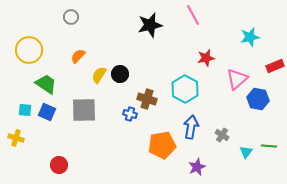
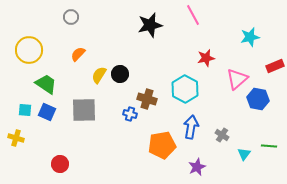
orange semicircle: moved 2 px up
cyan triangle: moved 2 px left, 2 px down
red circle: moved 1 px right, 1 px up
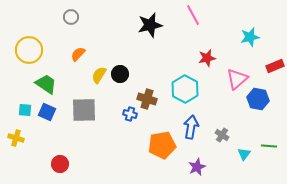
red star: moved 1 px right
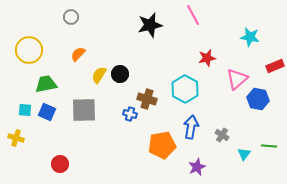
cyan star: rotated 24 degrees clockwise
green trapezoid: rotated 45 degrees counterclockwise
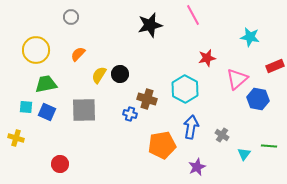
yellow circle: moved 7 px right
cyan square: moved 1 px right, 3 px up
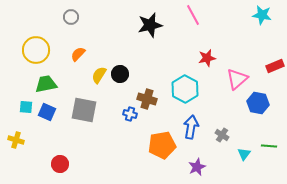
cyan star: moved 12 px right, 22 px up
blue hexagon: moved 4 px down
gray square: rotated 12 degrees clockwise
yellow cross: moved 2 px down
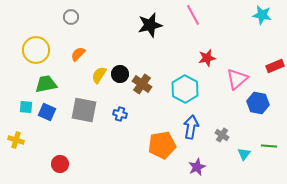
brown cross: moved 5 px left, 15 px up; rotated 18 degrees clockwise
blue cross: moved 10 px left
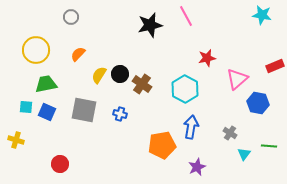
pink line: moved 7 px left, 1 px down
gray cross: moved 8 px right, 2 px up
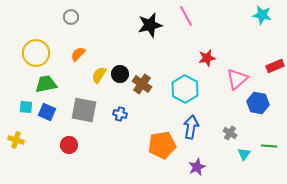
yellow circle: moved 3 px down
red circle: moved 9 px right, 19 px up
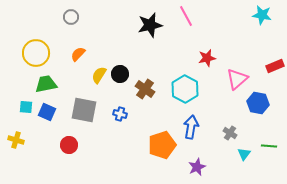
brown cross: moved 3 px right, 5 px down
orange pentagon: rotated 8 degrees counterclockwise
